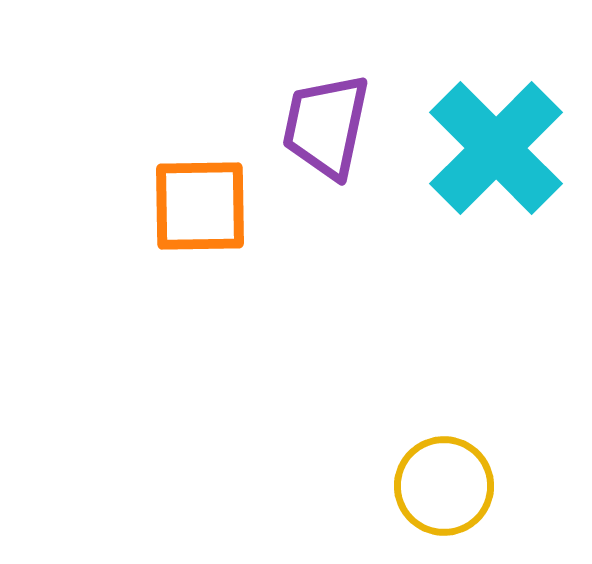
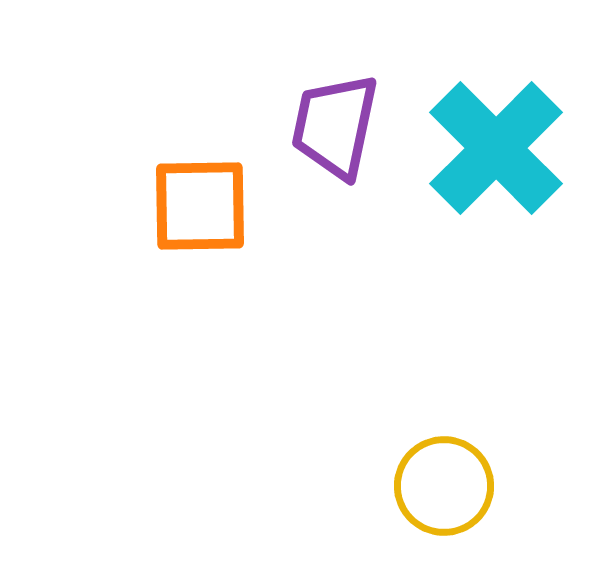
purple trapezoid: moved 9 px right
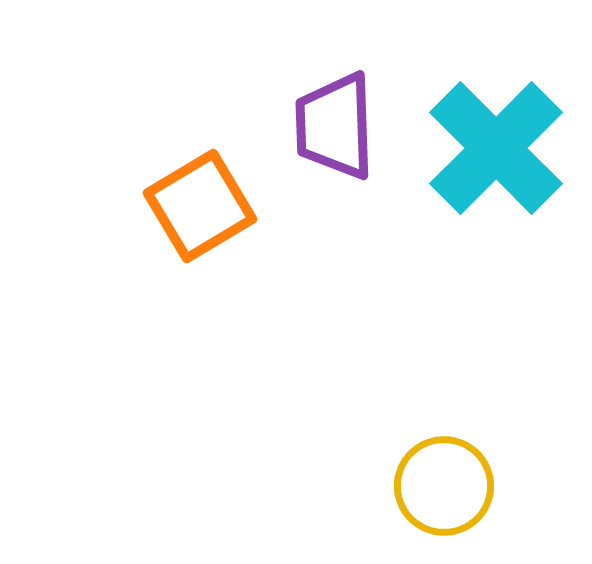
purple trapezoid: rotated 14 degrees counterclockwise
orange square: rotated 30 degrees counterclockwise
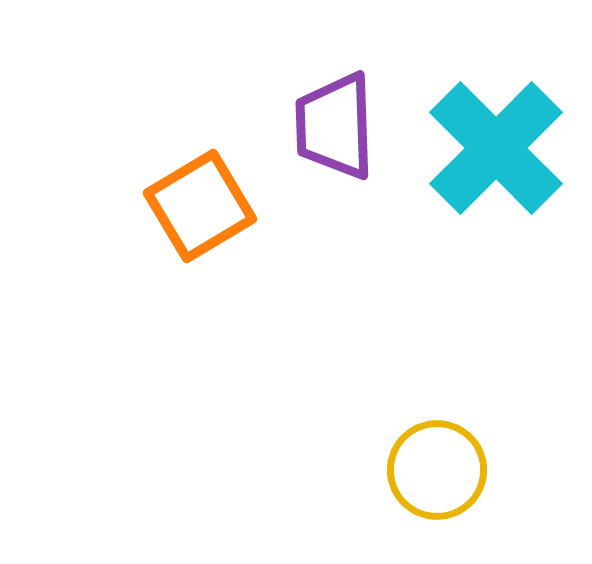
yellow circle: moved 7 px left, 16 px up
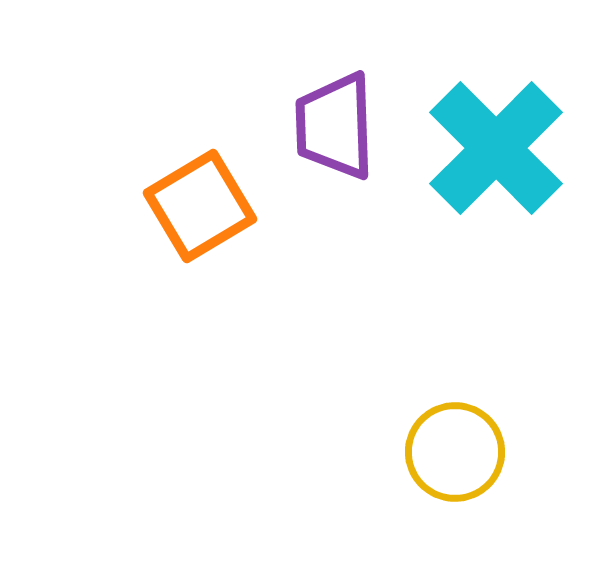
yellow circle: moved 18 px right, 18 px up
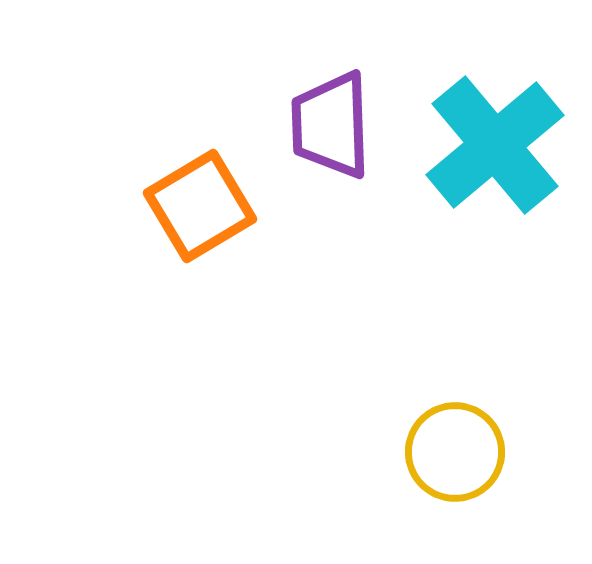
purple trapezoid: moved 4 px left, 1 px up
cyan cross: moved 1 px left, 3 px up; rotated 5 degrees clockwise
